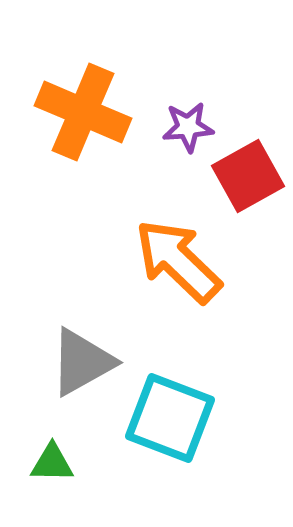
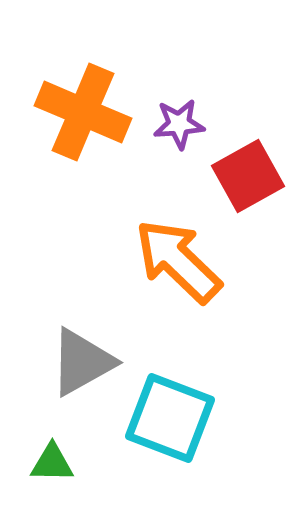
purple star: moved 9 px left, 3 px up
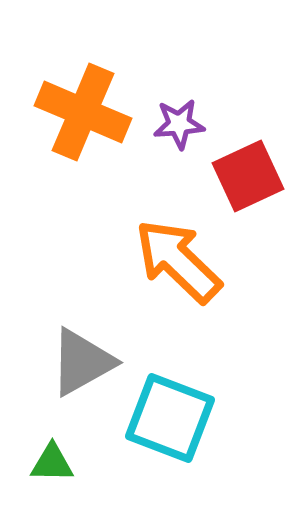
red square: rotated 4 degrees clockwise
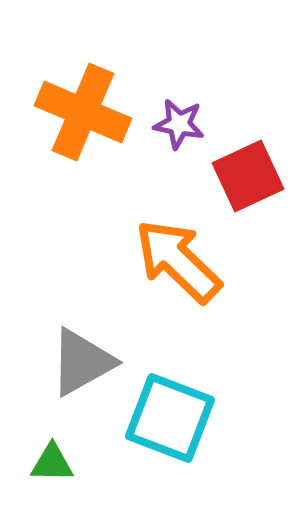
purple star: rotated 15 degrees clockwise
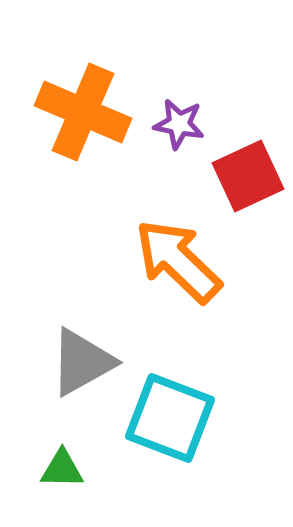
green triangle: moved 10 px right, 6 px down
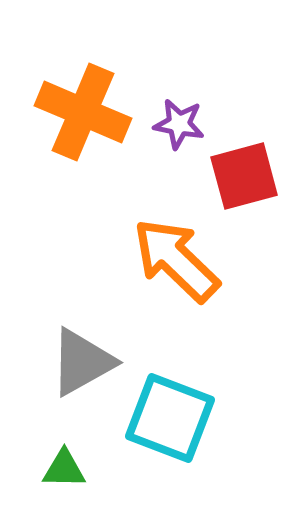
red square: moved 4 px left; rotated 10 degrees clockwise
orange arrow: moved 2 px left, 1 px up
green triangle: moved 2 px right
